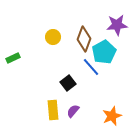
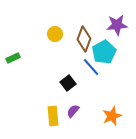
yellow circle: moved 2 px right, 3 px up
yellow rectangle: moved 6 px down
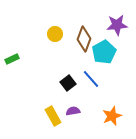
green rectangle: moved 1 px left, 1 px down
blue line: moved 12 px down
purple semicircle: rotated 40 degrees clockwise
yellow rectangle: rotated 24 degrees counterclockwise
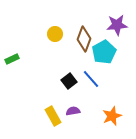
black square: moved 1 px right, 2 px up
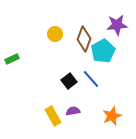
cyan pentagon: moved 1 px left, 1 px up
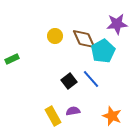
purple star: moved 1 px up
yellow circle: moved 2 px down
brown diamond: rotated 45 degrees counterclockwise
orange star: rotated 30 degrees counterclockwise
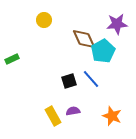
yellow circle: moved 11 px left, 16 px up
black square: rotated 21 degrees clockwise
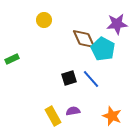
cyan pentagon: moved 2 px up; rotated 15 degrees counterclockwise
black square: moved 3 px up
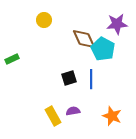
blue line: rotated 42 degrees clockwise
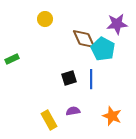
yellow circle: moved 1 px right, 1 px up
yellow rectangle: moved 4 px left, 4 px down
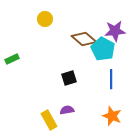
purple star: moved 2 px left, 7 px down
brown diamond: rotated 25 degrees counterclockwise
blue line: moved 20 px right
purple semicircle: moved 6 px left, 1 px up
